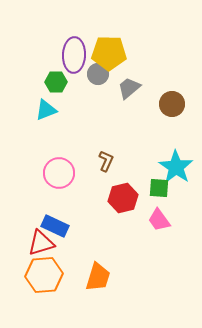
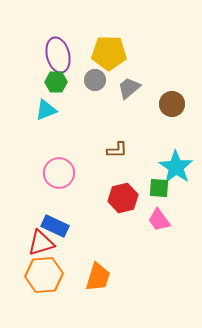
purple ellipse: moved 16 px left; rotated 16 degrees counterclockwise
gray circle: moved 3 px left, 6 px down
brown L-shape: moved 11 px right, 11 px up; rotated 65 degrees clockwise
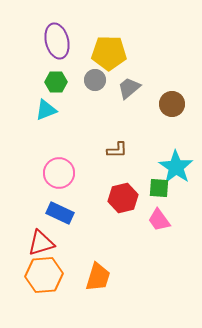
purple ellipse: moved 1 px left, 14 px up
blue rectangle: moved 5 px right, 13 px up
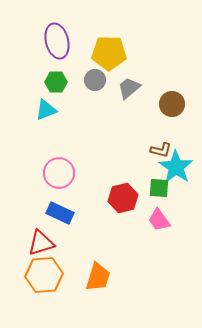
brown L-shape: moved 44 px right; rotated 15 degrees clockwise
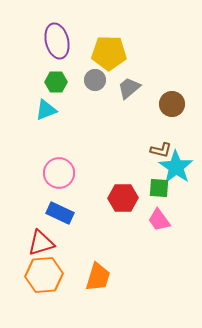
red hexagon: rotated 12 degrees clockwise
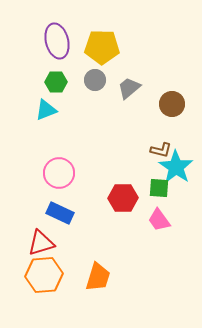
yellow pentagon: moved 7 px left, 6 px up
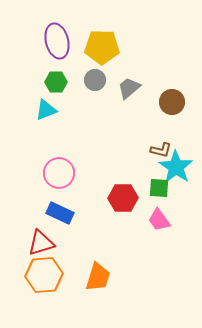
brown circle: moved 2 px up
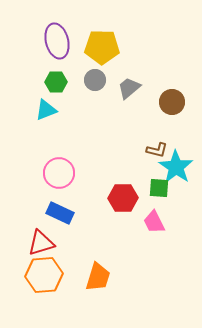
brown L-shape: moved 4 px left
pink trapezoid: moved 5 px left, 2 px down; rotated 10 degrees clockwise
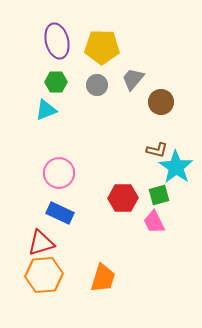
gray circle: moved 2 px right, 5 px down
gray trapezoid: moved 4 px right, 9 px up; rotated 10 degrees counterclockwise
brown circle: moved 11 px left
green square: moved 7 px down; rotated 20 degrees counterclockwise
orange trapezoid: moved 5 px right, 1 px down
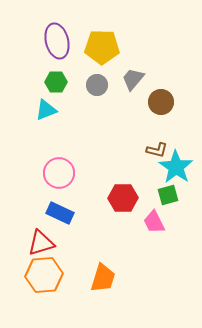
green square: moved 9 px right
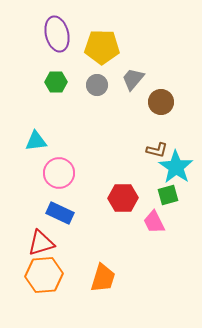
purple ellipse: moved 7 px up
cyan triangle: moved 10 px left, 31 px down; rotated 15 degrees clockwise
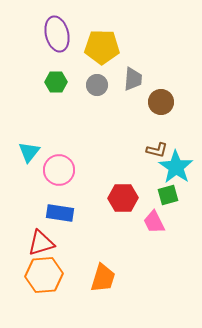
gray trapezoid: rotated 145 degrees clockwise
cyan triangle: moved 7 px left, 11 px down; rotated 45 degrees counterclockwise
pink circle: moved 3 px up
blue rectangle: rotated 16 degrees counterclockwise
